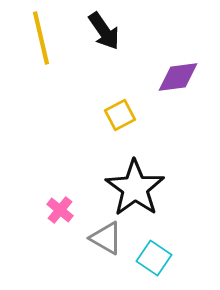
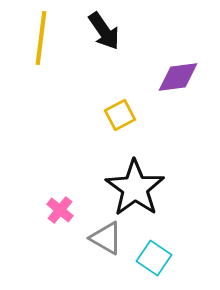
yellow line: rotated 20 degrees clockwise
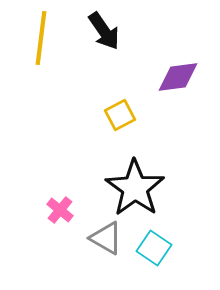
cyan square: moved 10 px up
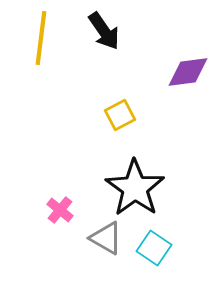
purple diamond: moved 10 px right, 5 px up
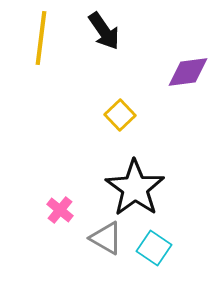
yellow square: rotated 16 degrees counterclockwise
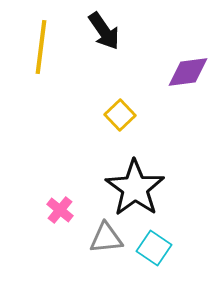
yellow line: moved 9 px down
gray triangle: rotated 36 degrees counterclockwise
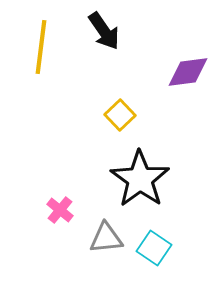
black star: moved 5 px right, 9 px up
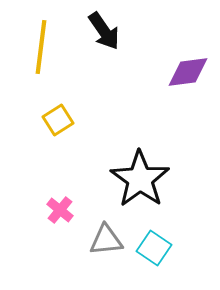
yellow square: moved 62 px left, 5 px down; rotated 12 degrees clockwise
gray triangle: moved 2 px down
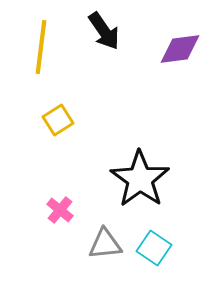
purple diamond: moved 8 px left, 23 px up
gray triangle: moved 1 px left, 4 px down
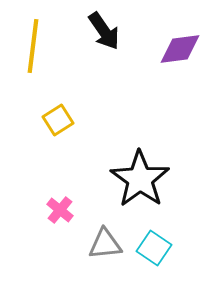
yellow line: moved 8 px left, 1 px up
